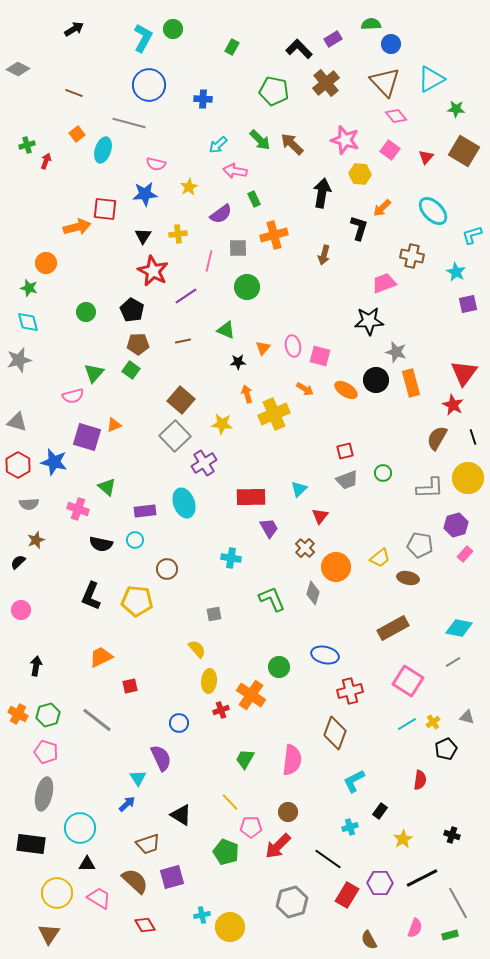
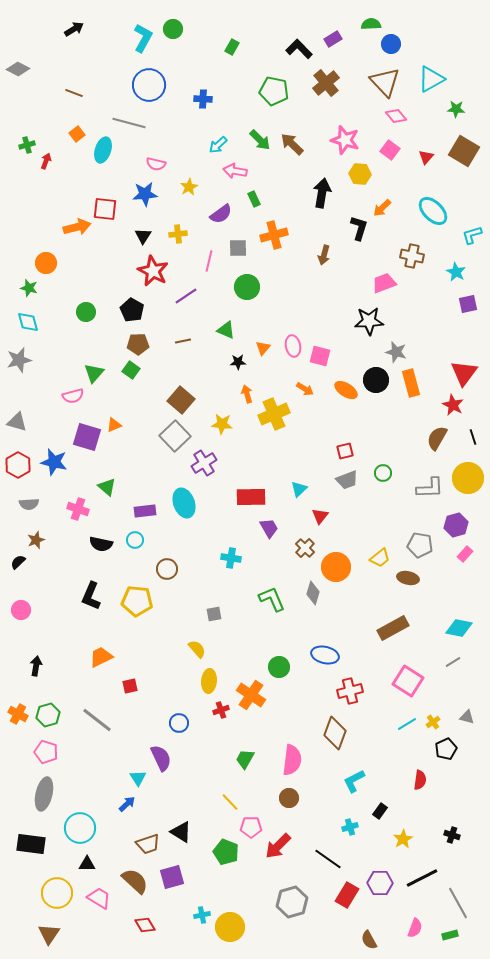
brown circle at (288, 812): moved 1 px right, 14 px up
black triangle at (181, 815): moved 17 px down
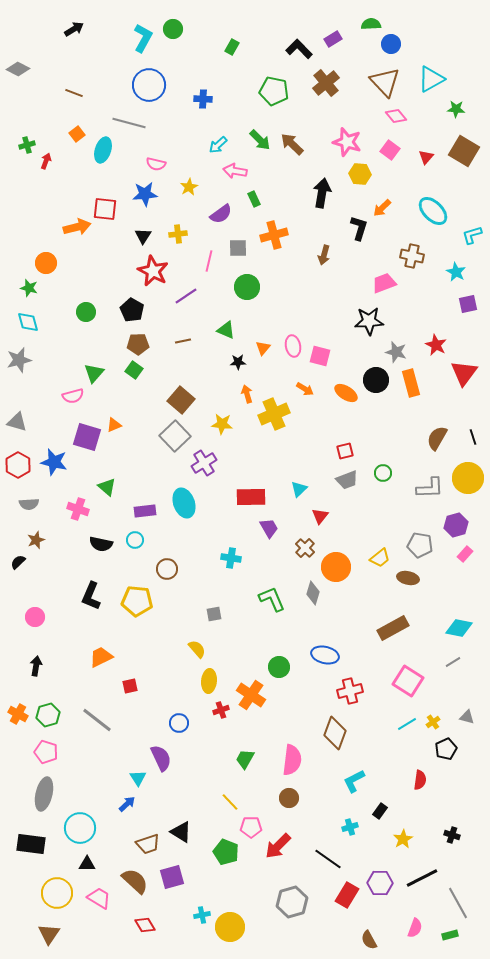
pink star at (345, 140): moved 2 px right, 2 px down
green square at (131, 370): moved 3 px right
orange ellipse at (346, 390): moved 3 px down
red star at (453, 405): moved 17 px left, 60 px up
pink circle at (21, 610): moved 14 px right, 7 px down
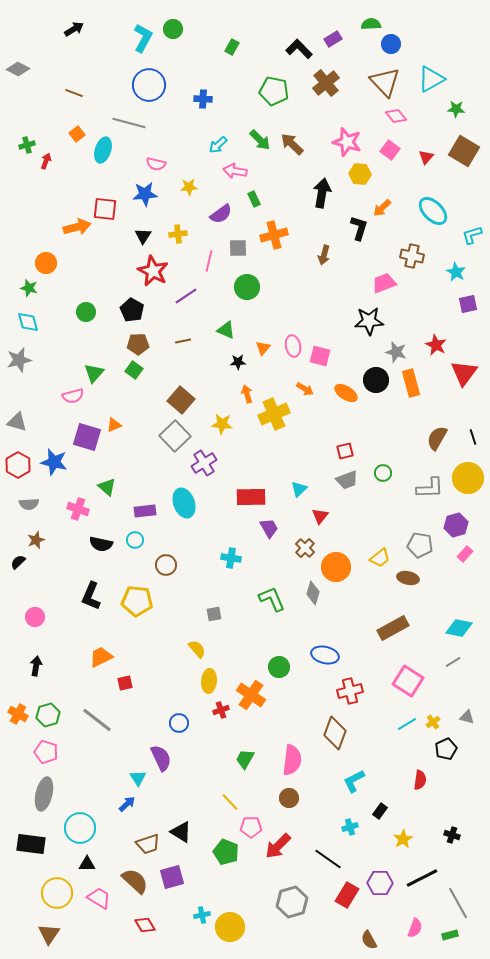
yellow star at (189, 187): rotated 24 degrees clockwise
brown circle at (167, 569): moved 1 px left, 4 px up
red square at (130, 686): moved 5 px left, 3 px up
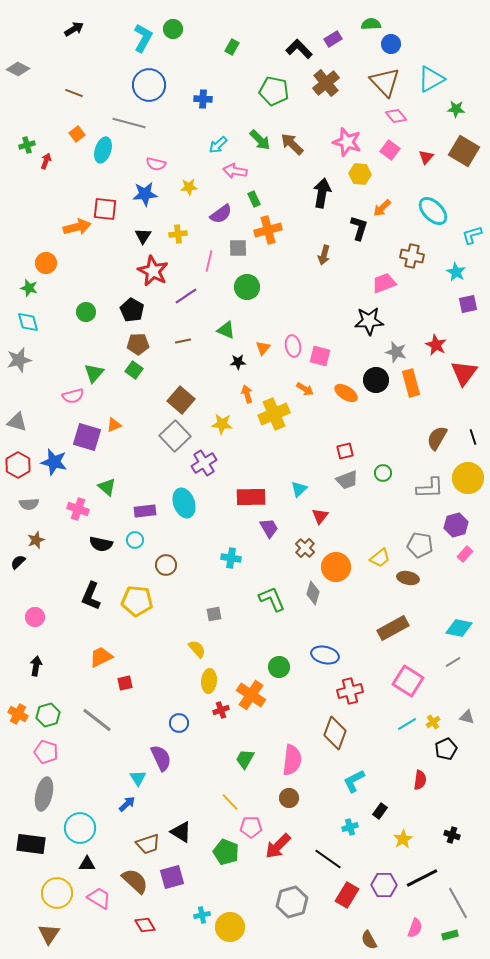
orange cross at (274, 235): moved 6 px left, 5 px up
purple hexagon at (380, 883): moved 4 px right, 2 px down
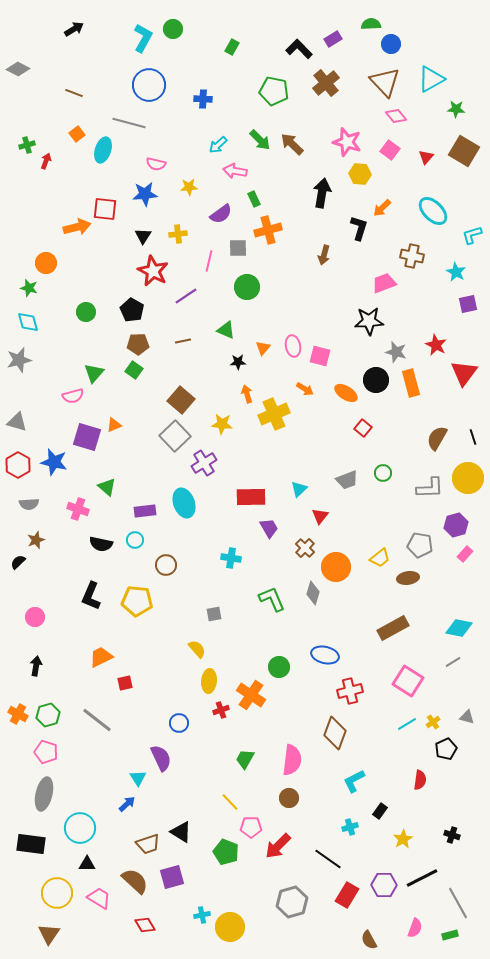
red square at (345, 451): moved 18 px right, 23 px up; rotated 36 degrees counterclockwise
brown ellipse at (408, 578): rotated 20 degrees counterclockwise
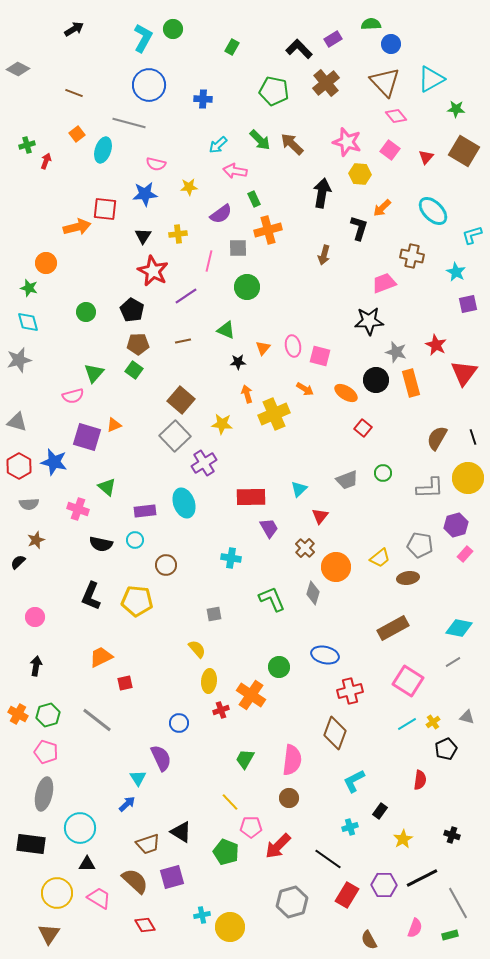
red hexagon at (18, 465): moved 1 px right, 1 px down
